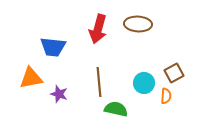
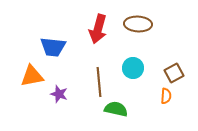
orange triangle: moved 1 px right, 2 px up
cyan circle: moved 11 px left, 15 px up
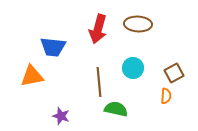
purple star: moved 2 px right, 22 px down
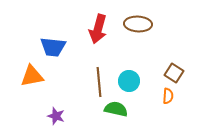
cyan circle: moved 4 px left, 13 px down
brown square: rotated 30 degrees counterclockwise
orange semicircle: moved 2 px right
purple star: moved 5 px left
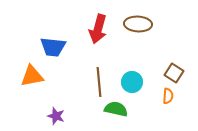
cyan circle: moved 3 px right, 1 px down
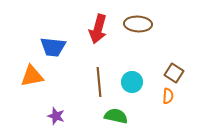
green semicircle: moved 7 px down
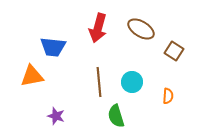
brown ellipse: moved 3 px right, 5 px down; rotated 28 degrees clockwise
red arrow: moved 1 px up
brown square: moved 22 px up
green semicircle: rotated 120 degrees counterclockwise
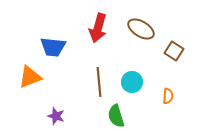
orange triangle: moved 2 px left, 1 px down; rotated 10 degrees counterclockwise
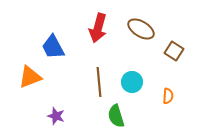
blue trapezoid: rotated 56 degrees clockwise
